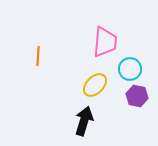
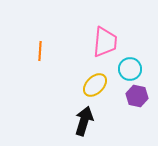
orange line: moved 2 px right, 5 px up
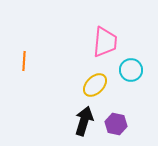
orange line: moved 16 px left, 10 px down
cyan circle: moved 1 px right, 1 px down
purple hexagon: moved 21 px left, 28 px down
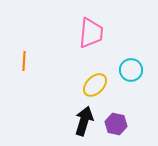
pink trapezoid: moved 14 px left, 9 px up
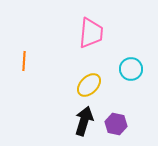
cyan circle: moved 1 px up
yellow ellipse: moved 6 px left
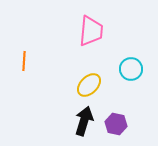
pink trapezoid: moved 2 px up
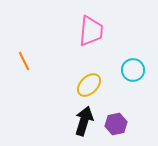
orange line: rotated 30 degrees counterclockwise
cyan circle: moved 2 px right, 1 px down
purple hexagon: rotated 25 degrees counterclockwise
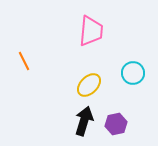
cyan circle: moved 3 px down
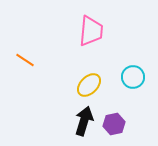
orange line: moved 1 px right, 1 px up; rotated 30 degrees counterclockwise
cyan circle: moved 4 px down
purple hexagon: moved 2 px left
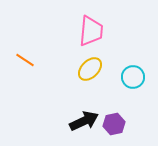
yellow ellipse: moved 1 px right, 16 px up
black arrow: rotated 48 degrees clockwise
